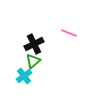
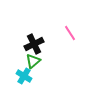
pink line: moved 1 px right; rotated 35 degrees clockwise
cyan cross: rotated 21 degrees counterclockwise
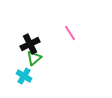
black cross: moved 4 px left
green triangle: moved 1 px right, 3 px up
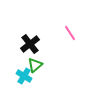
black cross: rotated 12 degrees counterclockwise
green triangle: moved 1 px right, 7 px down
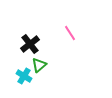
green triangle: moved 4 px right
